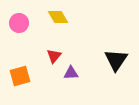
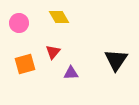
yellow diamond: moved 1 px right
red triangle: moved 1 px left, 4 px up
orange square: moved 5 px right, 12 px up
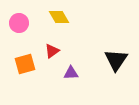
red triangle: moved 1 px left, 1 px up; rotated 14 degrees clockwise
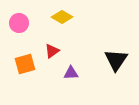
yellow diamond: moved 3 px right; rotated 30 degrees counterclockwise
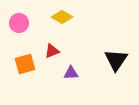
red triangle: rotated 14 degrees clockwise
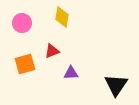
yellow diamond: rotated 70 degrees clockwise
pink circle: moved 3 px right
black triangle: moved 25 px down
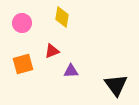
orange square: moved 2 px left
purple triangle: moved 2 px up
black triangle: rotated 10 degrees counterclockwise
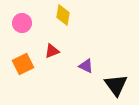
yellow diamond: moved 1 px right, 2 px up
orange square: rotated 10 degrees counterclockwise
purple triangle: moved 15 px right, 5 px up; rotated 28 degrees clockwise
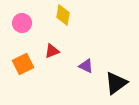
black triangle: moved 2 px up; rotated 30 degrees clockwise
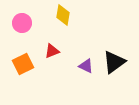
black triangle: moved 2 px left, 21 px up
